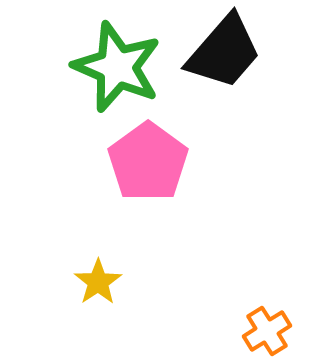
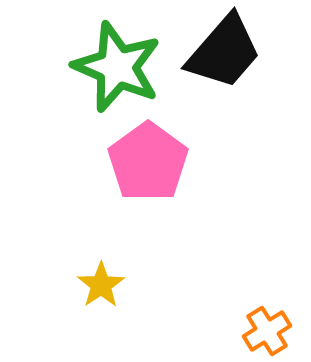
yellow star: moved 3 px right, 3 px down
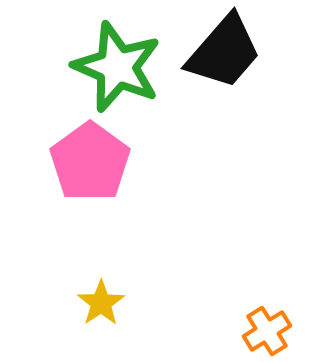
pink pentagon: moved 58 px left
yellow star: moved 18 px down
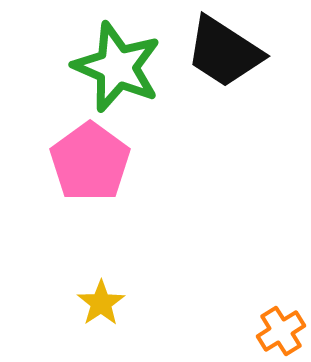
black trapezoid: rotated 82 degrees clockwise
orange cross: moved 14 px right
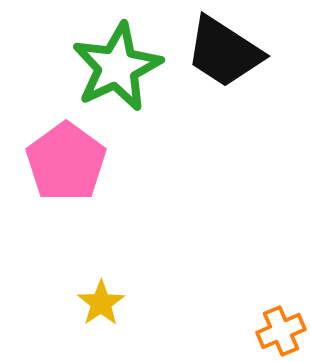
green star: rotated 24 degrees clockwise
pink pentagon: moved 24 px left
orange cross: rotated 9 degrees clockwise
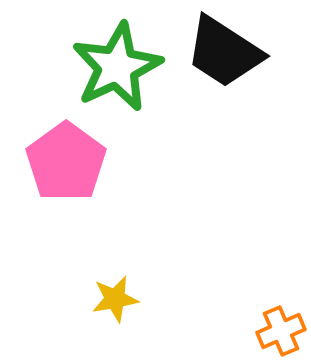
yellow star: moved 14 px right, 4 px up; rotated 24 degrees clockwise
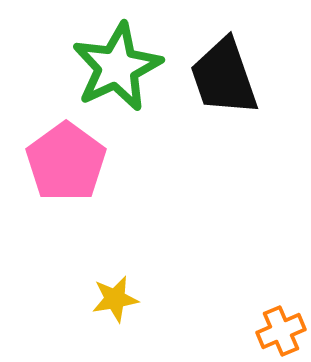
black trapezoid: moved 25 px down; rotated 38 degrees clockwise
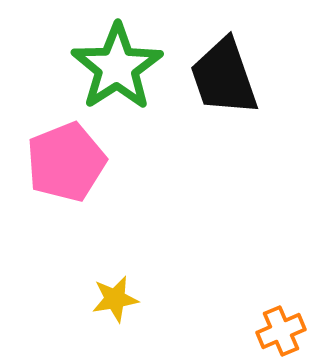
green star: rotated 8 degrees counterclockwise
pink pentagon: rotated 14 degrees clockwise
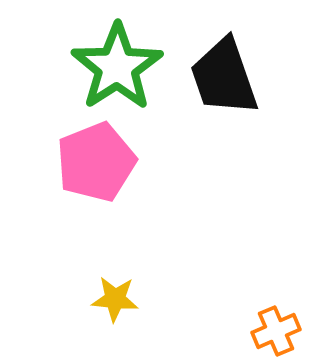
pink pentagon: moved 30 px right
yellow star: rotated 15 degrees clockwise
orange cross: moved 5 px left
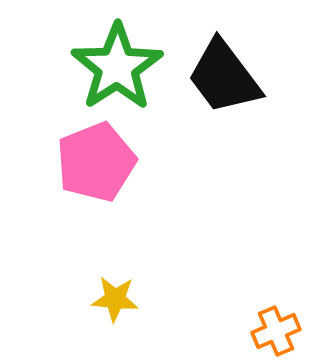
black trapezoid: rotated 18 degrees counterclockwise
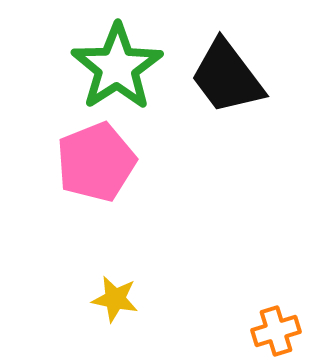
black trapezoid: moved 3 px right
yellow star: rotated 6 degrees clockwise
orange cross: rotated 6 degrees clockwise
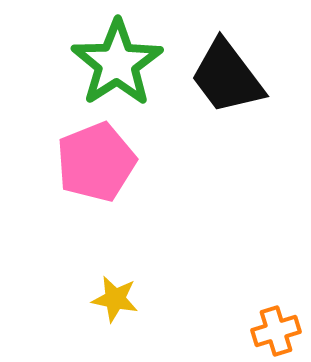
green star: moved 4 px up
